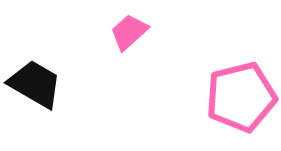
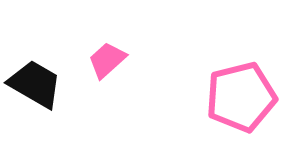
pink trapezoid: moved 22 px left, 28 px down
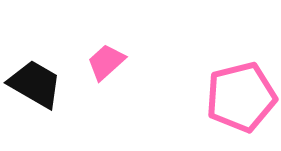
pink trapezoid: moved 1 px left, 2 px down
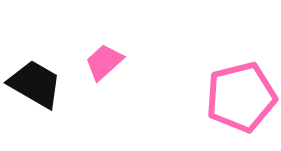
pink trapezoid: moved 2 px left
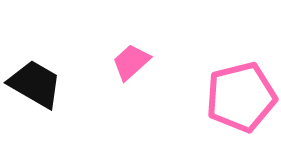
pink trapezoid: moved 27 px right
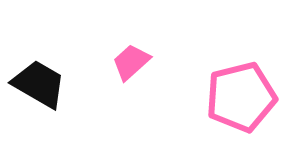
black trapezoid: moved 4 px right
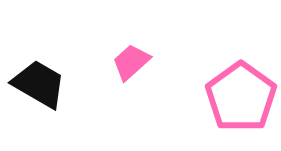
pink pentagon: rotated 22 degrees counterclockwise
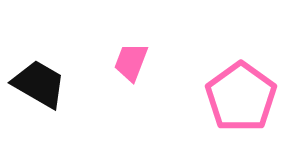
pink trapezoid: rotated 27 degrees counterclockwise
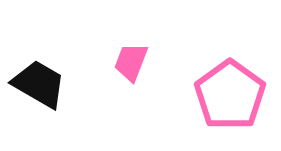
pink pentagon: moved 11 px left, 2 px up
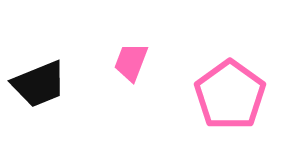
black trapezoid: rotated 128 degrees clockwise
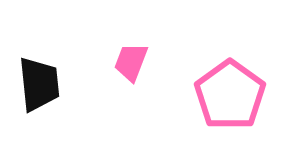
black trapezoid: rotated 74 degrees counterclockwise
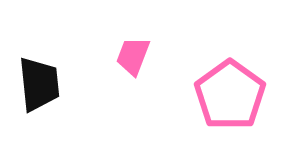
pink trapezoid: moved 2 px right, 6 px up
